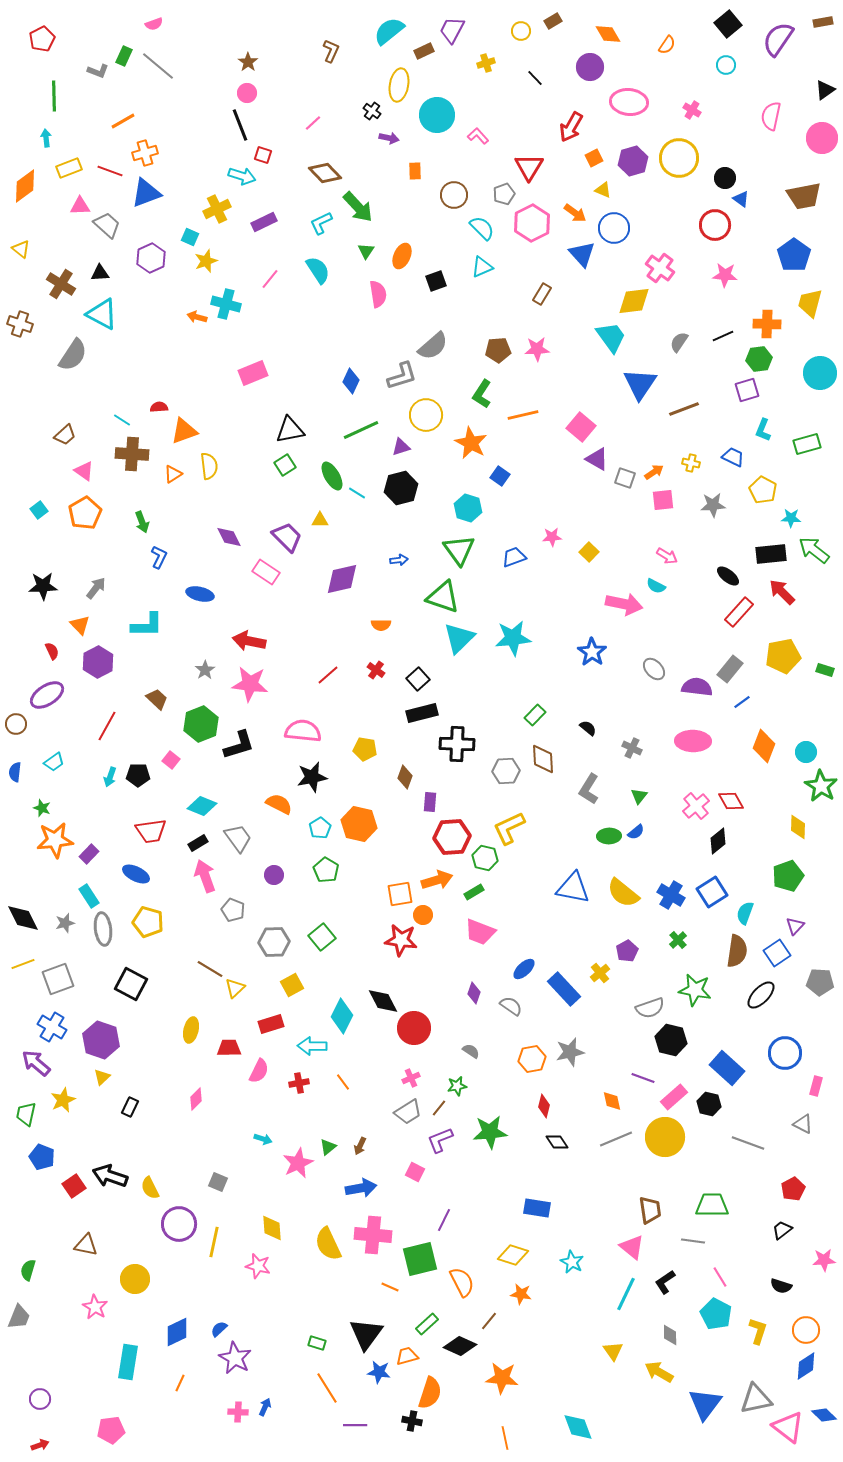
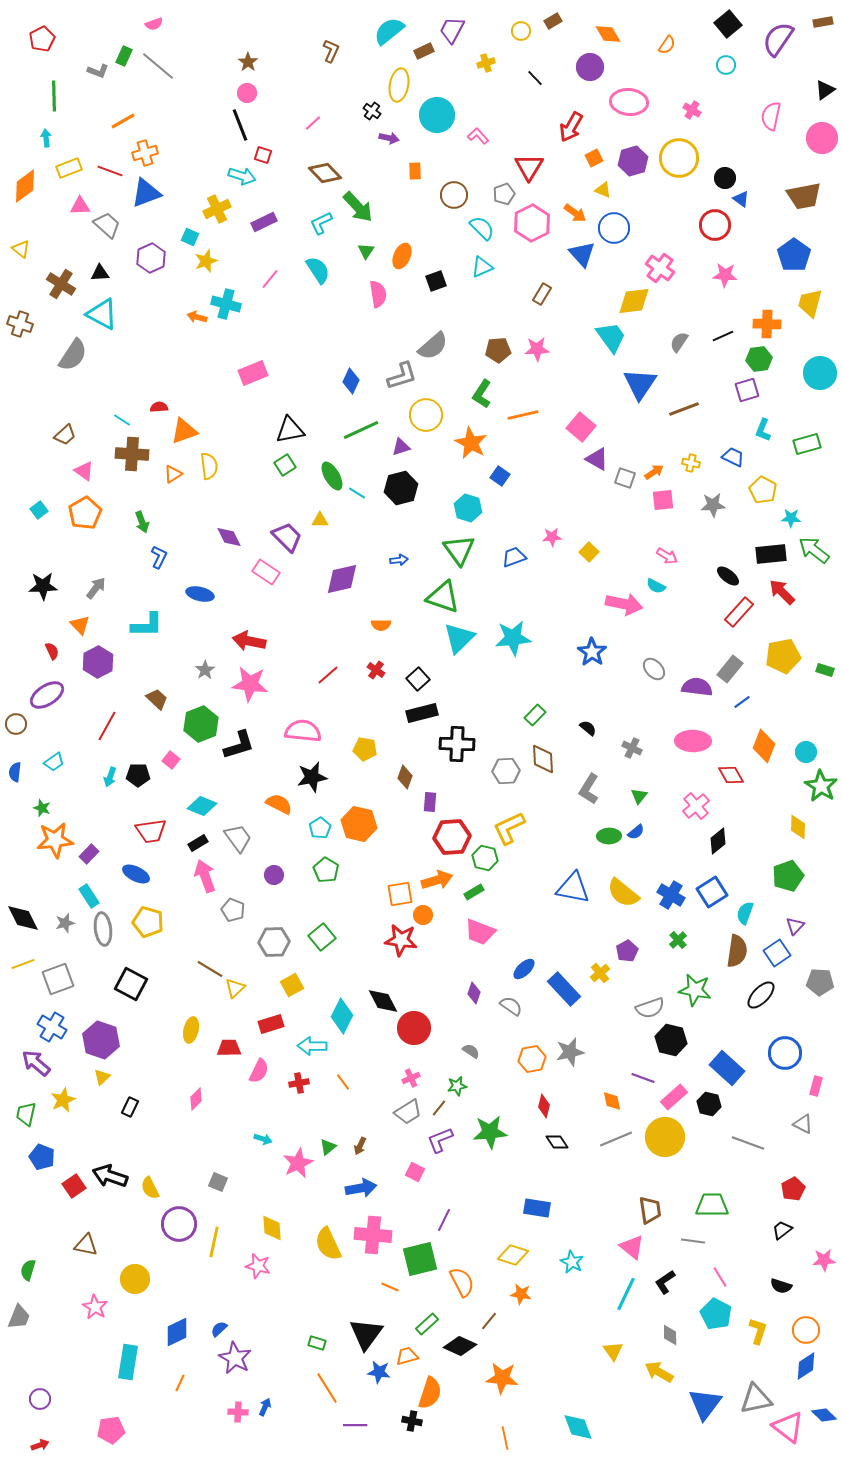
red diamond at (731, 801): moved 26 px up
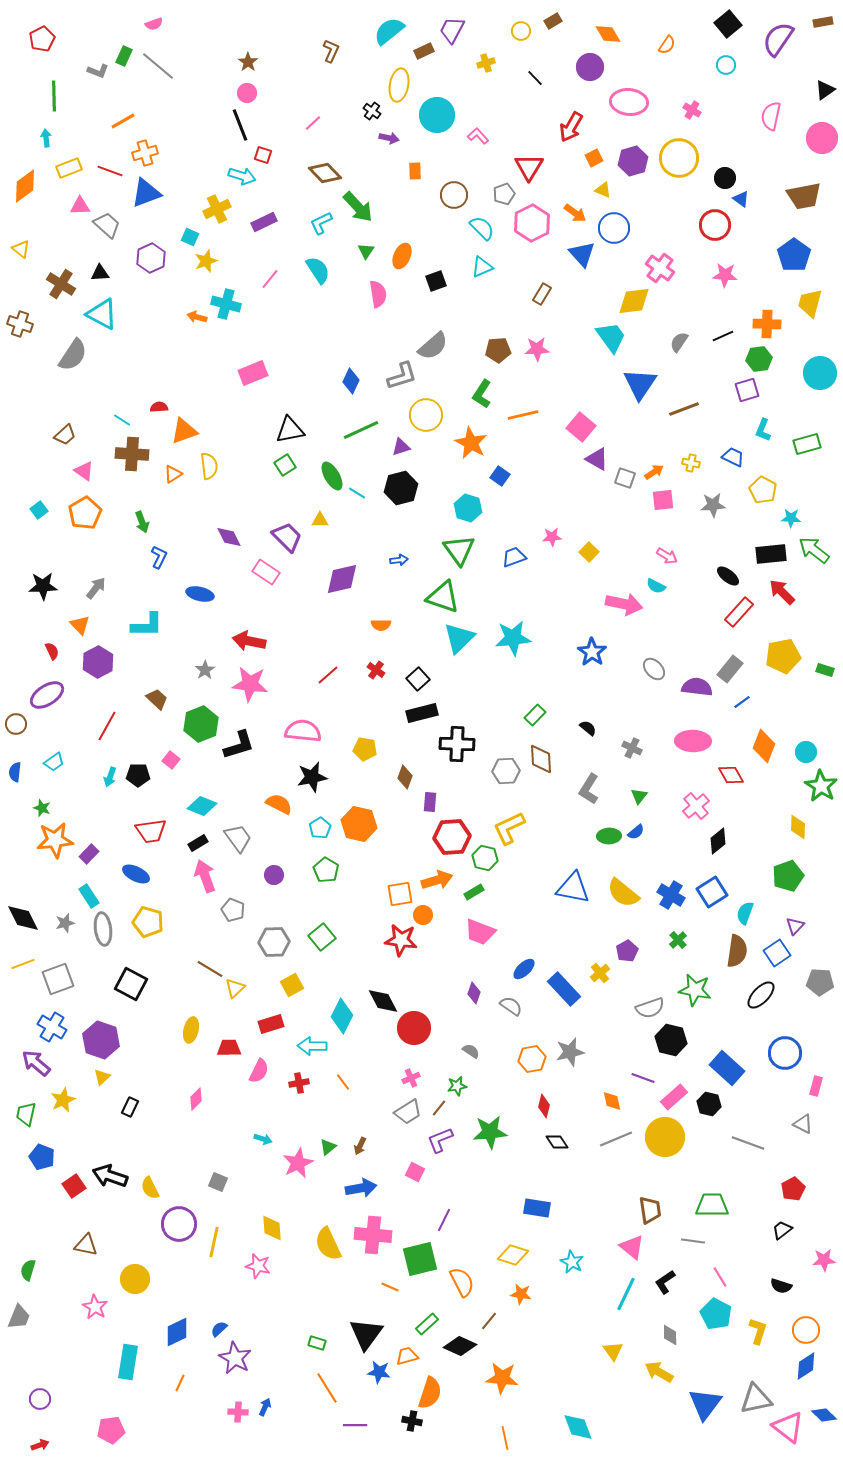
brown diamond at (543, 759): moved 2 px left
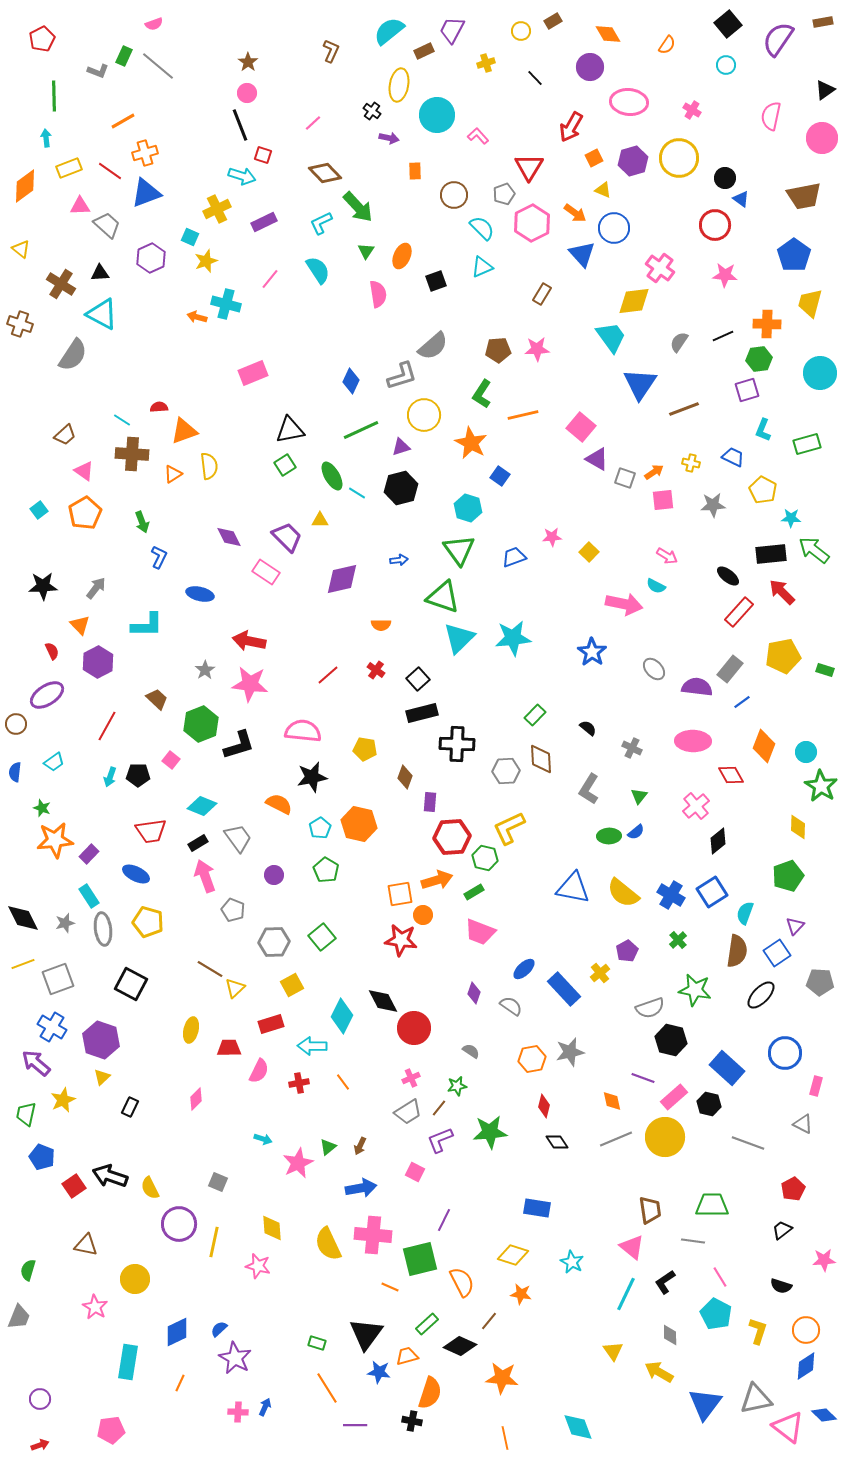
red line at (110, 171): rotated 15 degrees clockwise
yellow circle at (426, 415): moved 2 px left
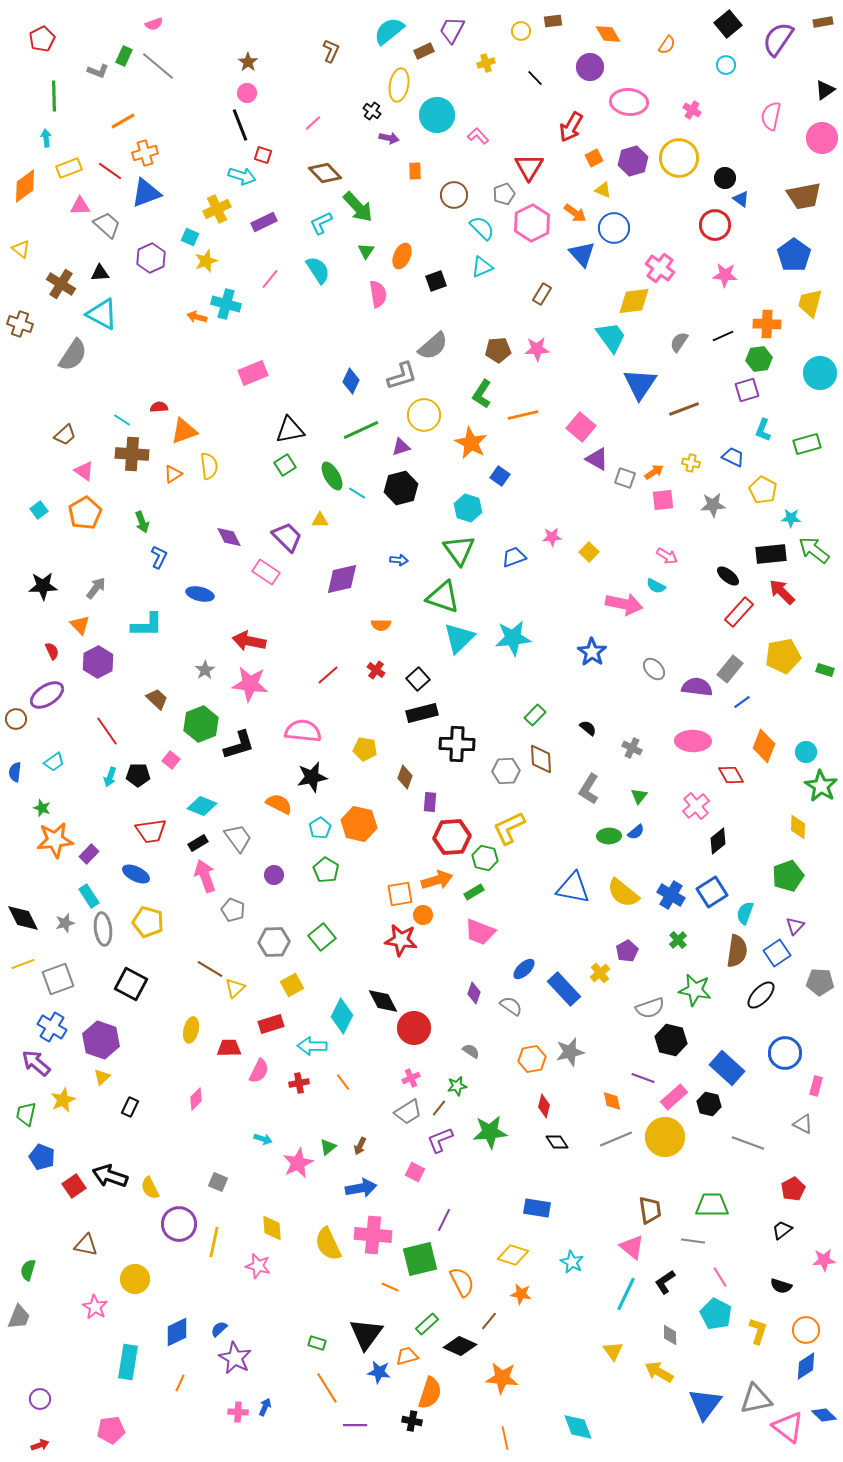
brown rectangle at (553, 21): rotated 24 degrees clockwise
blue arrow at (399, 560): rotated 12 degrees clockwise
brown circle at (16, 724): moved 5 px up
red line at (107, 726): moved 5 px down; rotated 64 degrees counterclockwise
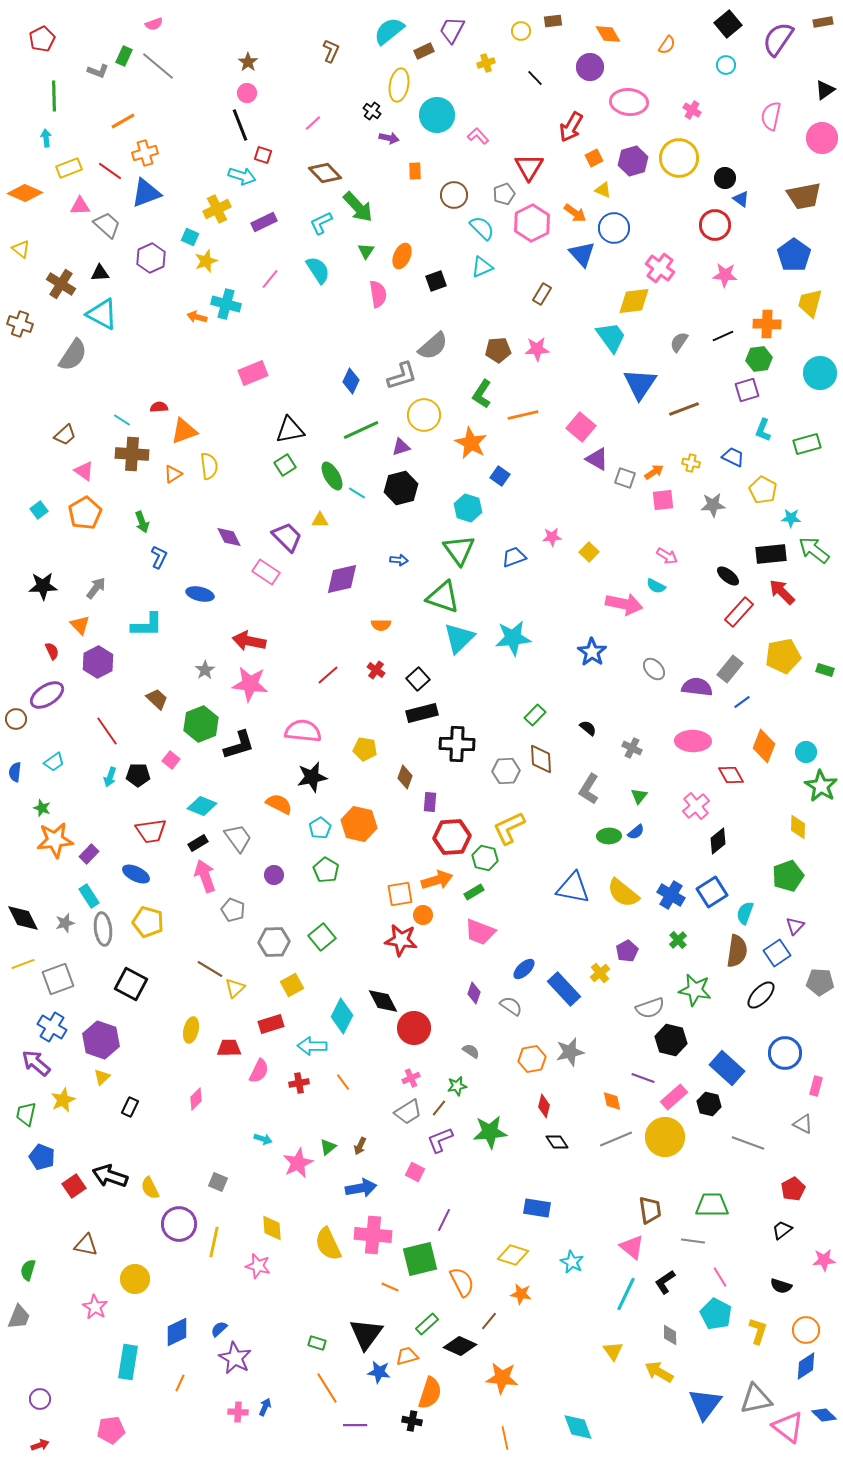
orange diamond at (25, 186): moved 7 px down; rotated 60 degrees clockwise
